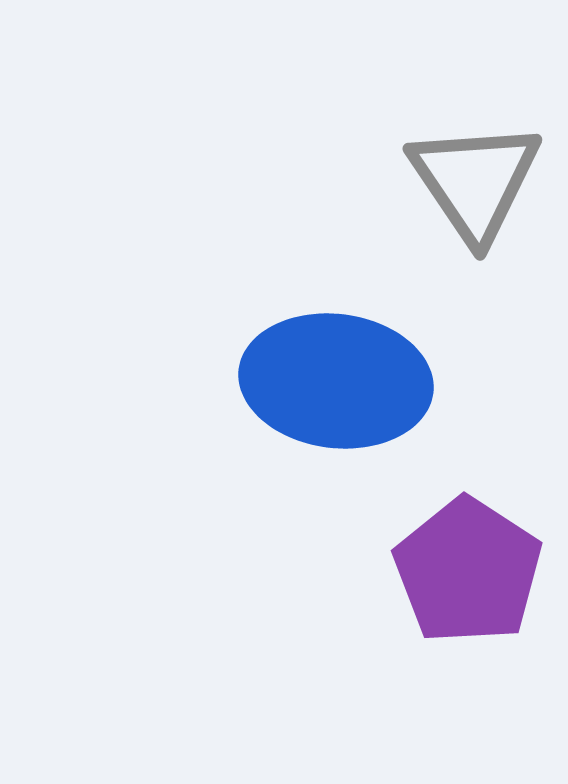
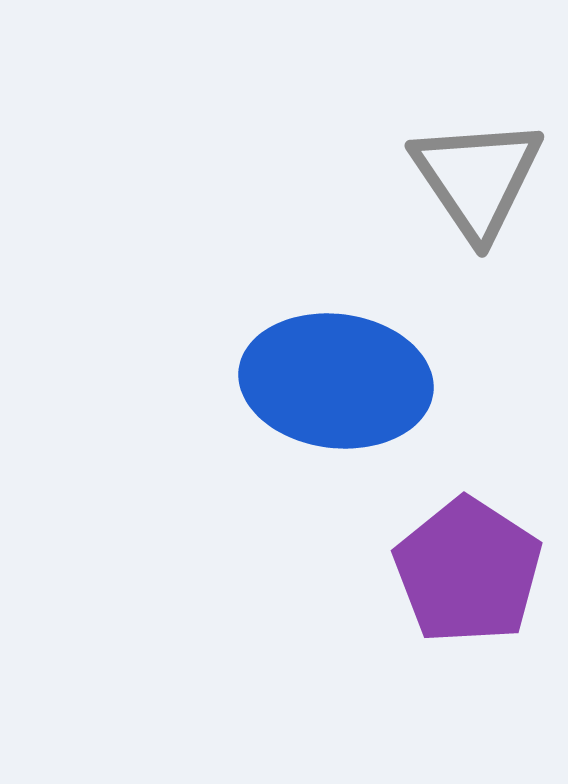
gray triangle: moved 2 px right, 3 px up
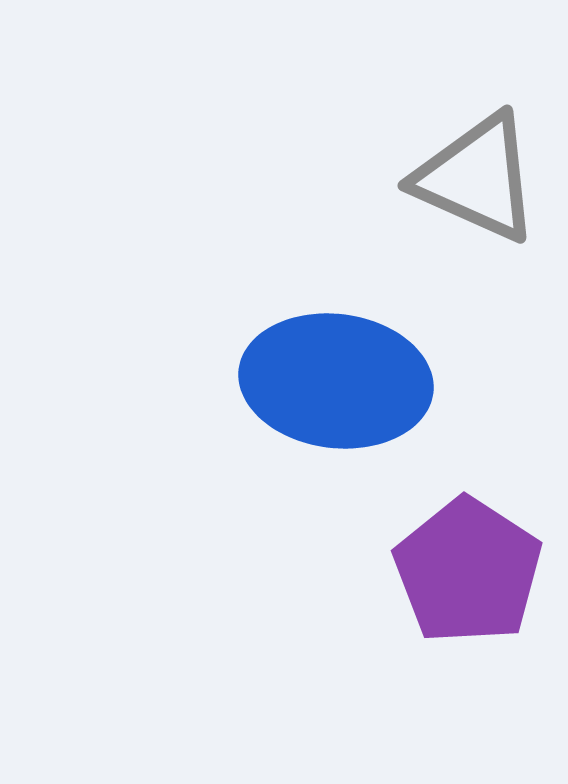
gray triangle: rotated 32 degrees counterclockwise
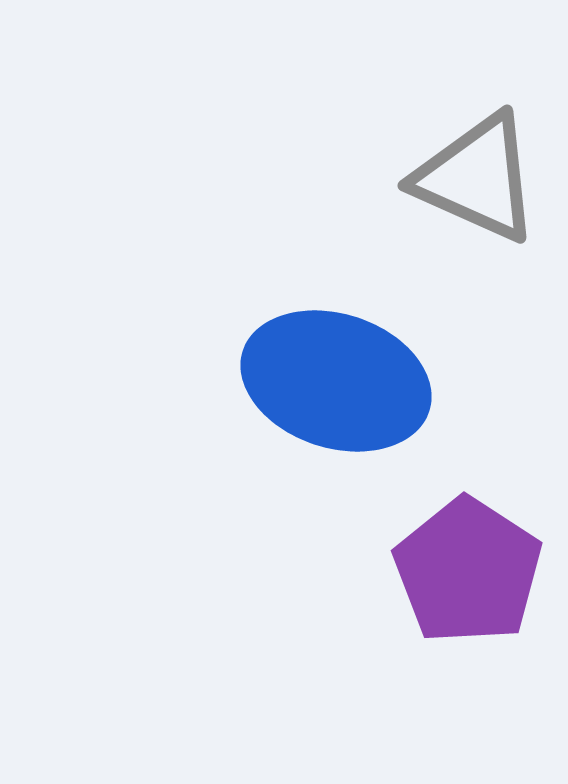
blue ellipse: rotated 11 degrees clockwise
